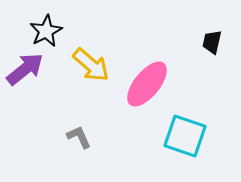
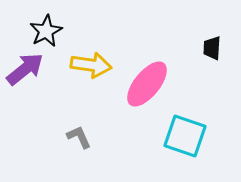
black trapezoid: moved 6 px down; rotated 10 degrees counterclockwise
yellow arrow: rotated 33 degrees counterclockwise
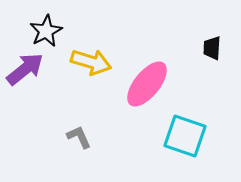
yellow arrow: moved 3 px up; rotated 9 degrees clockwise
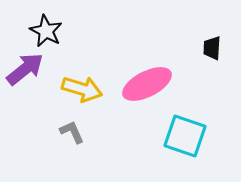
black star: rotated 16 degrees counterclockwise
yellow arrow: moved 9 px left, 27 px down
pink ellipse: rotated 24 degrees clockwise
gray L-shape: moved 7 px left, 5 px up
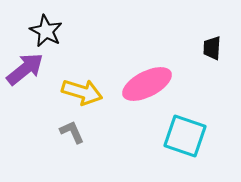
yellow arrow: moved 3 px down
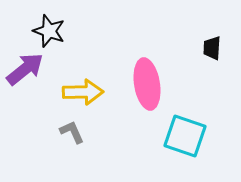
black star: moved 3 px right; rotated 8 degrees counterclockwise
pink ellipse: rotated 72 degrees counterclockwise
yellow arrow: moved 1 px right; rotated 18 degrees counterclockwise
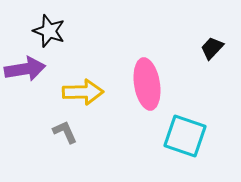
black trapezoid: rotated 40 degrees clockwise
purple arrow: rotated 30 degrees clockwise
gray L-shape: moved 7 px left
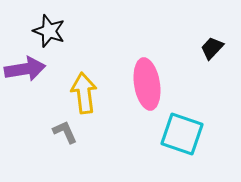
yellow arrow: moved 1 px right, 1 px down; rotated 96 degrees counterclockwise
cyan square: moved 3 px left, 2 px up
